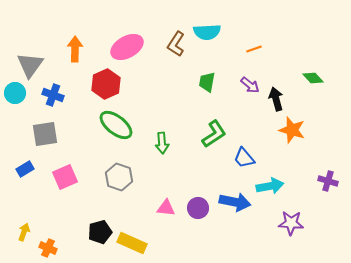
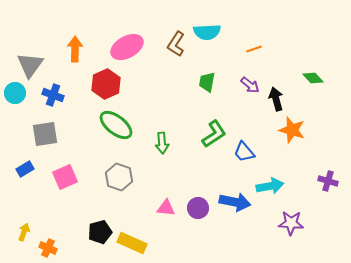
blue trapezoid: moved 6 px up
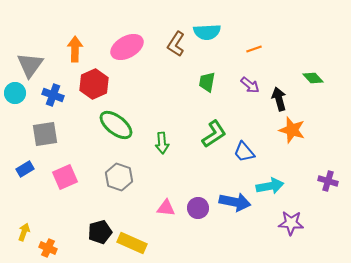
red hexagon: moved 12 px left
black arrow: moved 3 px right
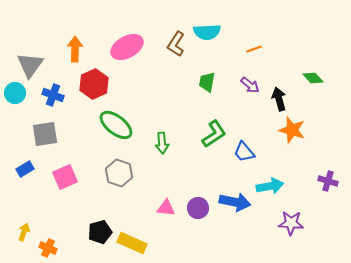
gray hexagon: moved 4 px up
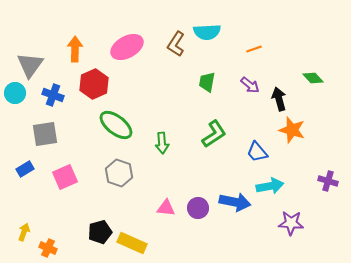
blue trapezoid: moved 13 px right
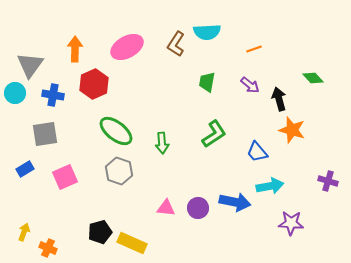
blue cross: rotated 10 degrees counterclockwise
green ellipse: moved 6 px down
gray hexagon: moved 2 px up
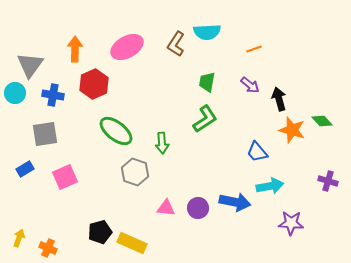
green diamond: moved 9 px right, 43 px down
green L-shape: moved 9 px left, 15 px up
gray hexagon: moved 16 px right, 1 px down
yellow arrow: moved 5 px left, 6 px down
